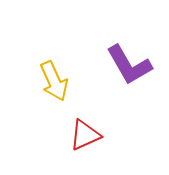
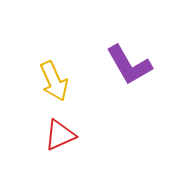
red triangle: moved 25 px left
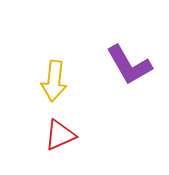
yellow arrow: rotated 30 degrees clockwise
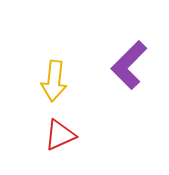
purple L-shape: rotated 75 degrees clockwise
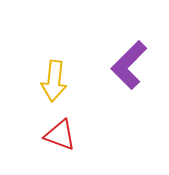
red triangle: rotated 44 degrees clockwise
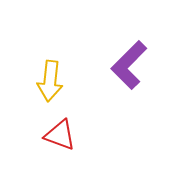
yellow arrow: moved 4 px left
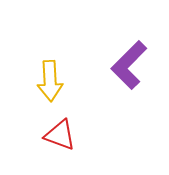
yellow arrow: rotated 9 degrees counterclockwise
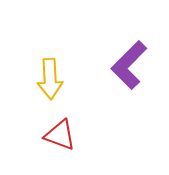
yellow arrow: moved 2 px up
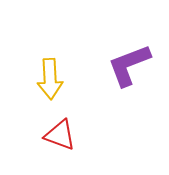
purple L-shape: rotated 24 degrees clockwise
